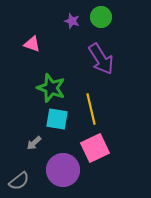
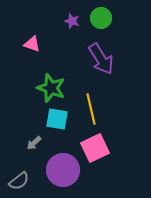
green circle: moved 1 px down
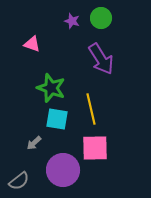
pink square: rotated 24 degrees clockwise
